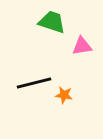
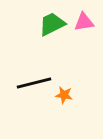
green trapezoid: moved 2 px down; rotated 44 degrees counterclockwise
pink triangle: moved 2 px right, 24 px up
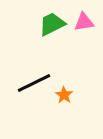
black line: rotated 12 degrees counterclockwise
orange star: rotated 24 degrees clockwise
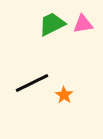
pink triangle: moved 1 px left, 2 px down
black line: moved 2 px left
